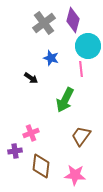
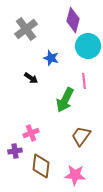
gray cross: moved 18 px left, 6 px down
pink line: moved 3 px right, 12 px down
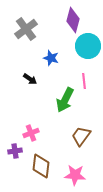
black arrow: moved 1 px left, 1 px down
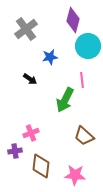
blue star: moved 1 px left, 1 px up; rotated 28 degrees counterclockwise
pink line: moved 2 px left, 1 px up
brown trapezoid: moved 3 px right; rotated 85 degrees counterclockwise
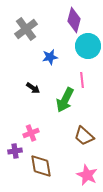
purple diamond: moved 1 px right
black arrow: moved 3 px right, 9 px down
brown diamond: rotated 15 degrees counterclockwise
pink star: moved 12 px right; rotated 20 degrees clockwise
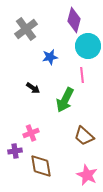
pink line: moved 5 px up
